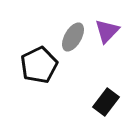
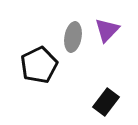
purple triangle: moved 1 px up
gray ellipse: rotated 20 degrees counterclockwise
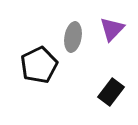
purple triangle: moved 5 px right, 1 px up
black rectangle: moved 5 px right, 10 px up
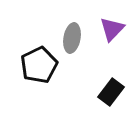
gray ellipse: moved 1 px left, 1 px down
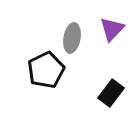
black pentagon: moved 7 px right, 5 px down
black rectangle: moved 1 px down
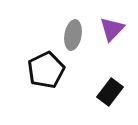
gray ellipse: moved 1 px right, 3 px up
black rectangle: moved 1 px left, 1 px up
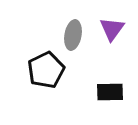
purple triangle: rotated 8 degrees counterclockwise
black rectangle: rotated 52 degrees clockwise
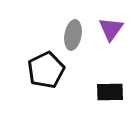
purple triangle: moved 1 px left
